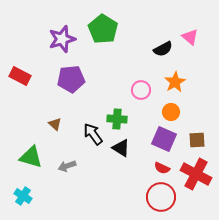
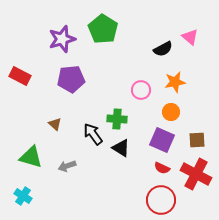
orange star: rotated 20 degrees clockwise
purple square: moved 2 px left, 1 px down
red circle: moved 3 px down
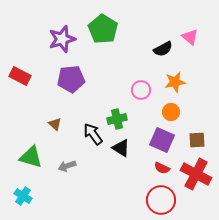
green cross: rotated 18 degrees counterclockwise
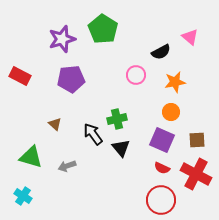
black semicircle: moved 2 px left, 3 px down
pink circle: moved 5 px left, 15 px up
black triangle: rotated 18 degrees clockwise
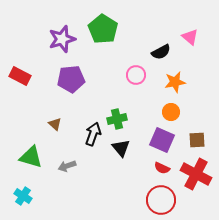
black arrow: rotated 55 degrees clockwise
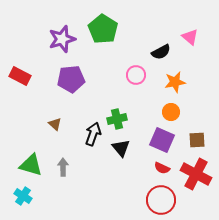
green triangle: moved 8 px down
gray arrow: moved 4 px left, 1 px down; rotated 108 degrees clockwise
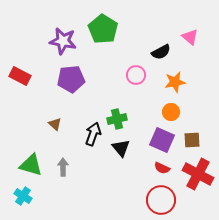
purple star: moved 1 px right, 2 px down; rotated 28 degrees clockwise
brown square: moved 5 px left
red cross: moved 2 px right
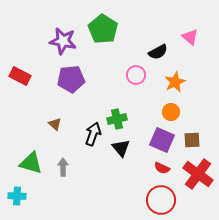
black semicircle: moved 3 px left
orange star: rotated 15 degrees counterclockwise
green triangle: moved 2 px up
red cross: rotated 8 degrees clockwise
cyan cross: moved 6 px left; rotated 30 degrees counterclockwise
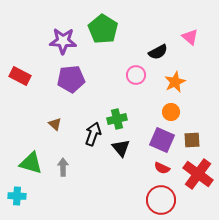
purple star: rotated 8 degrees counterclockwise
